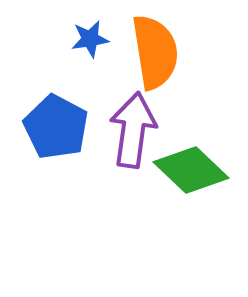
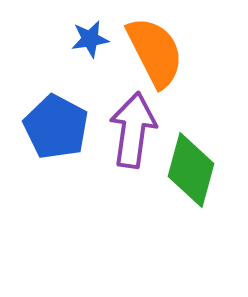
orange semicircle: rotated 18 degrees counterclockwise
green diamond: rotated 62 degrees clockwise
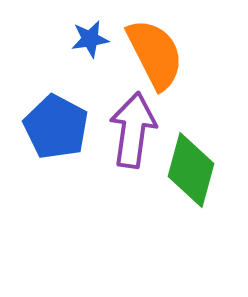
orange semicircle: moved 2 px down
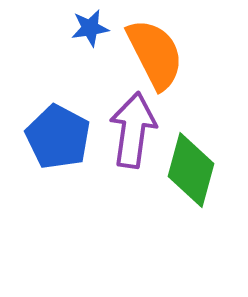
blue star: moved 11 px up
blue pentagon: moved 2 px right, 10 px down
